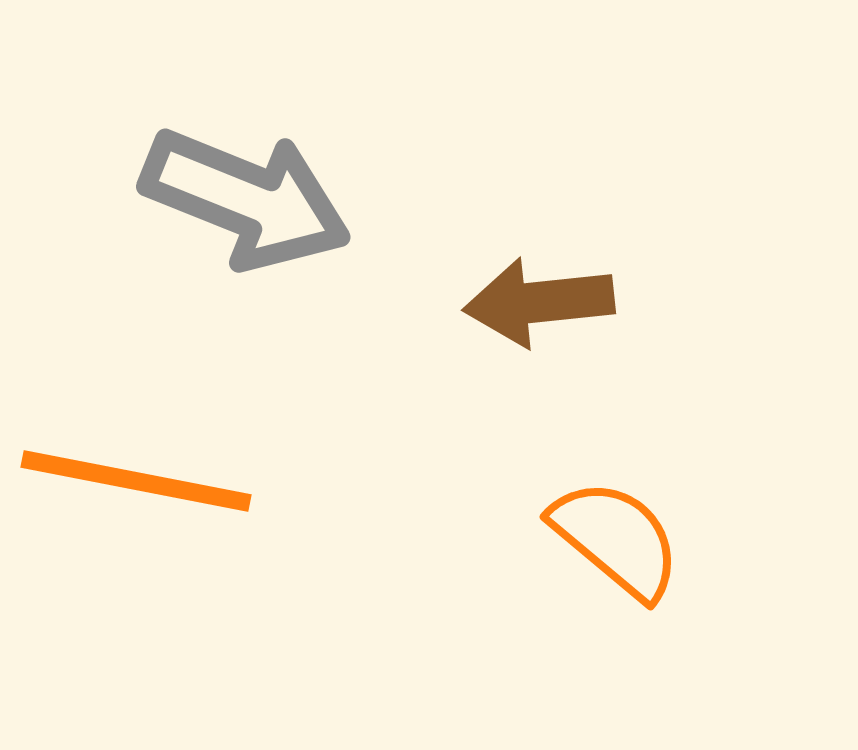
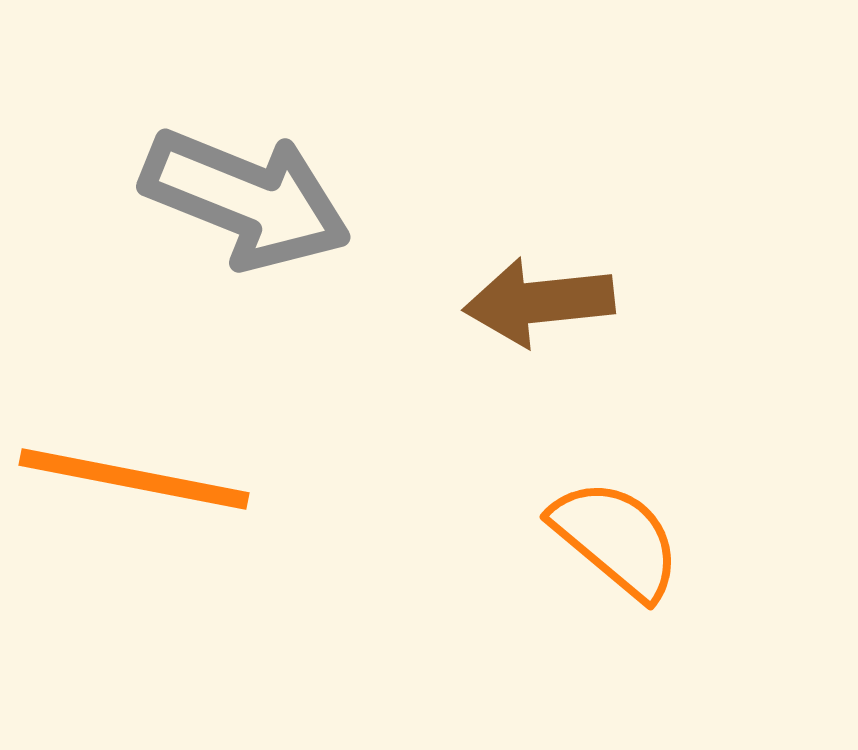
orange line: moved 2 px left, 2 px up
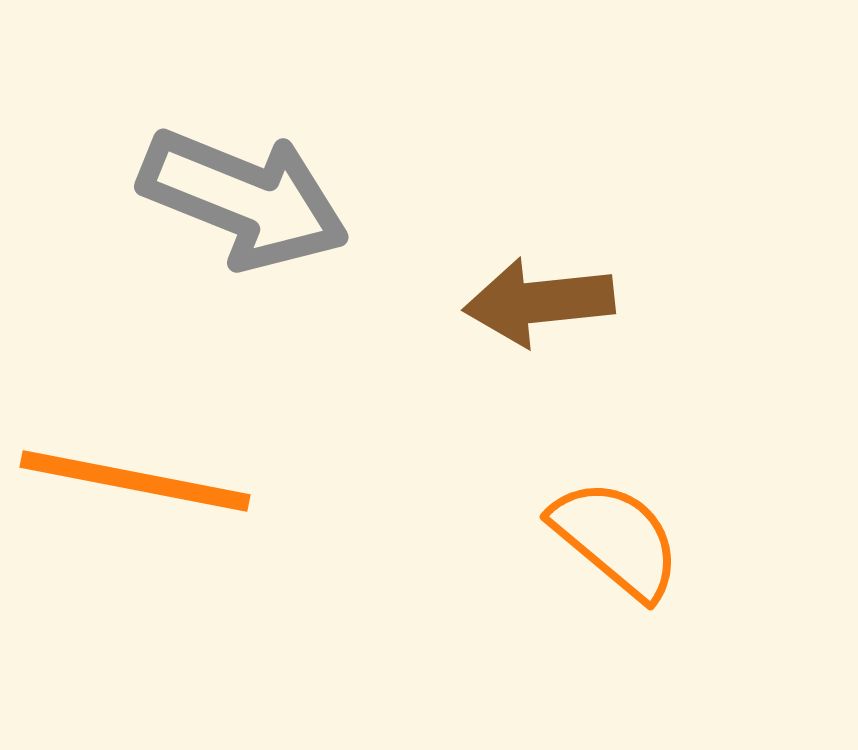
gray arrow: moved 2 px left
orange line: moved 1 px right, 2 px down
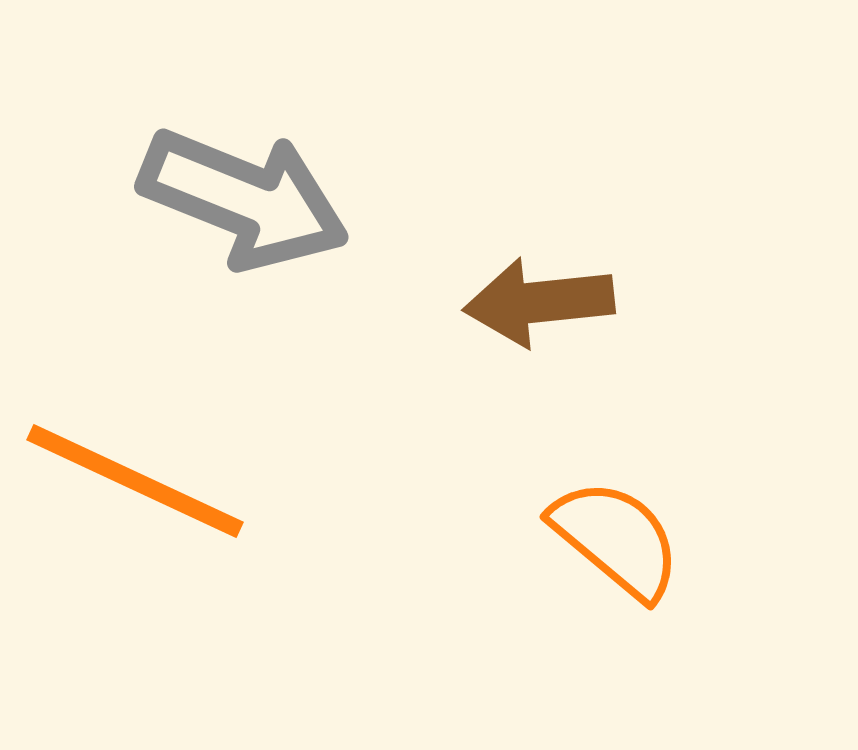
orange line: rotated 14 degrees clockwise
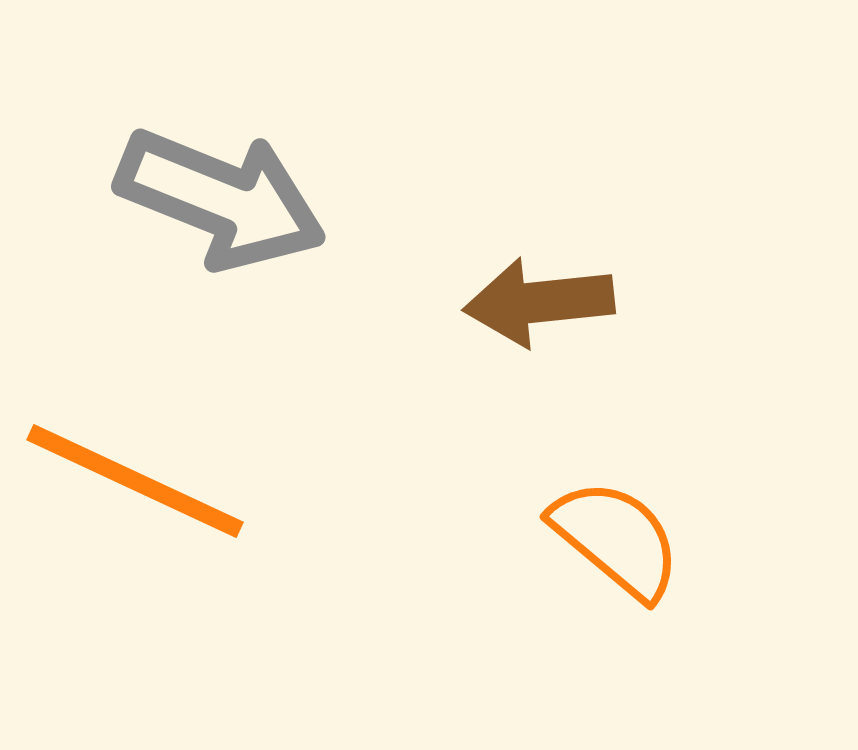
gray arrow: moved 23 px left
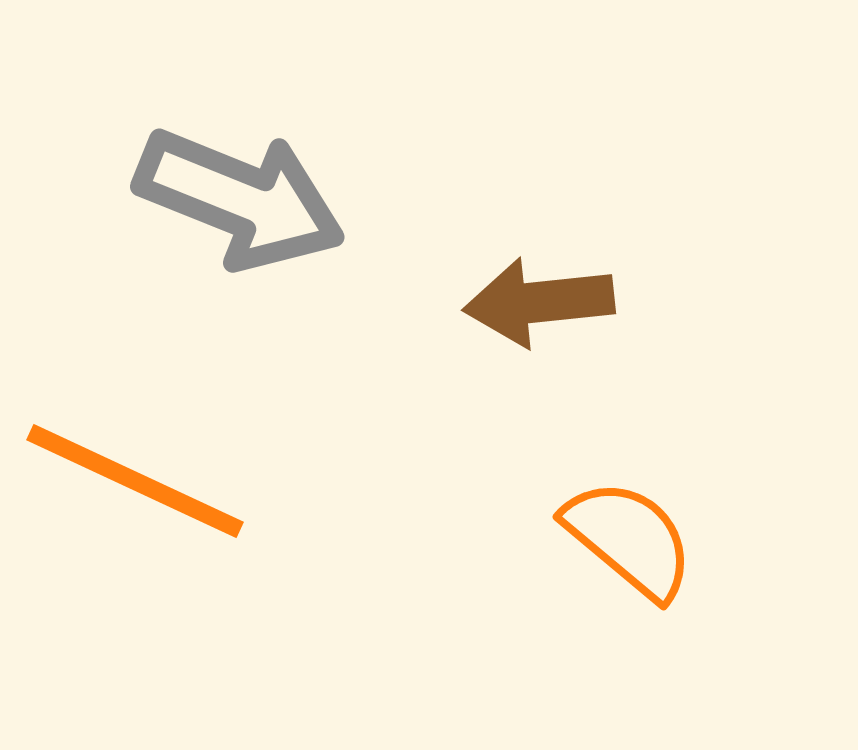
gray arrow: moved 19 px right
orange semicircle: moved 13 px right
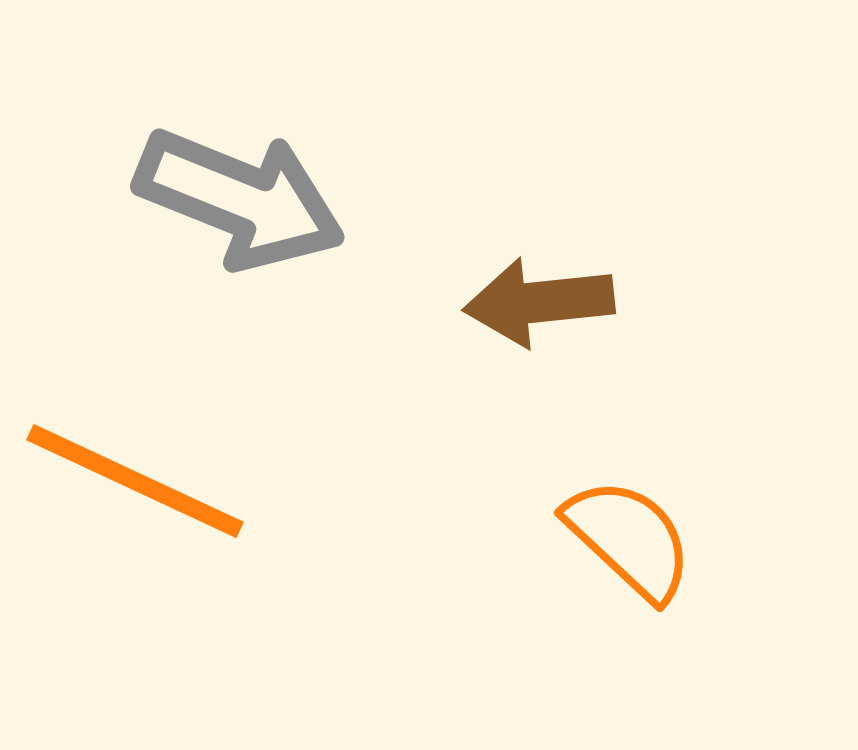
orange semicircle: rotated 3 degrees clockwise
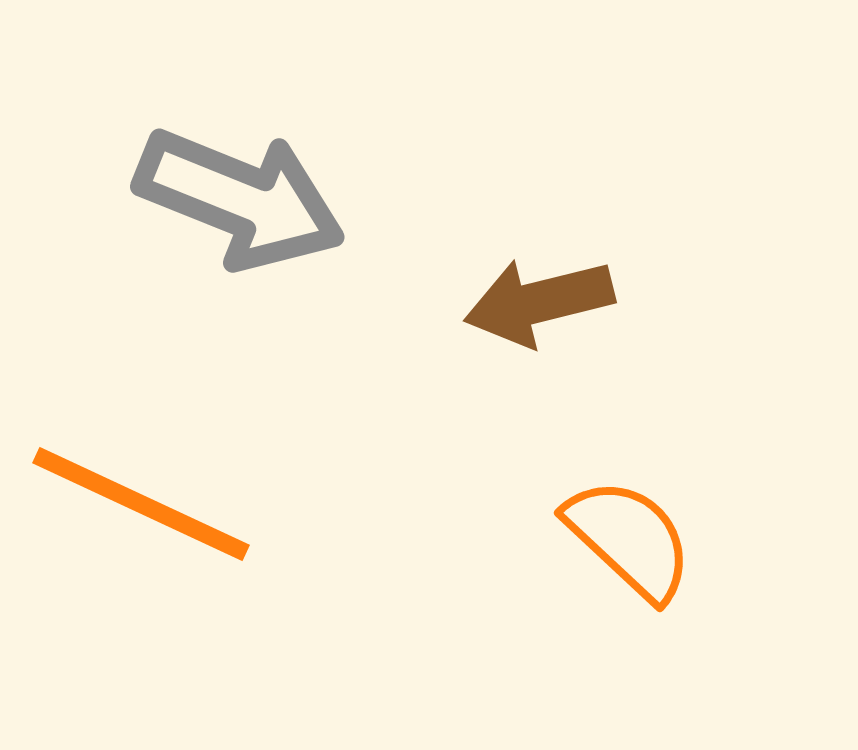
brown arrow: rotated 8 degrees counterclockwise
orange line: moved 6 px right, 23 px down
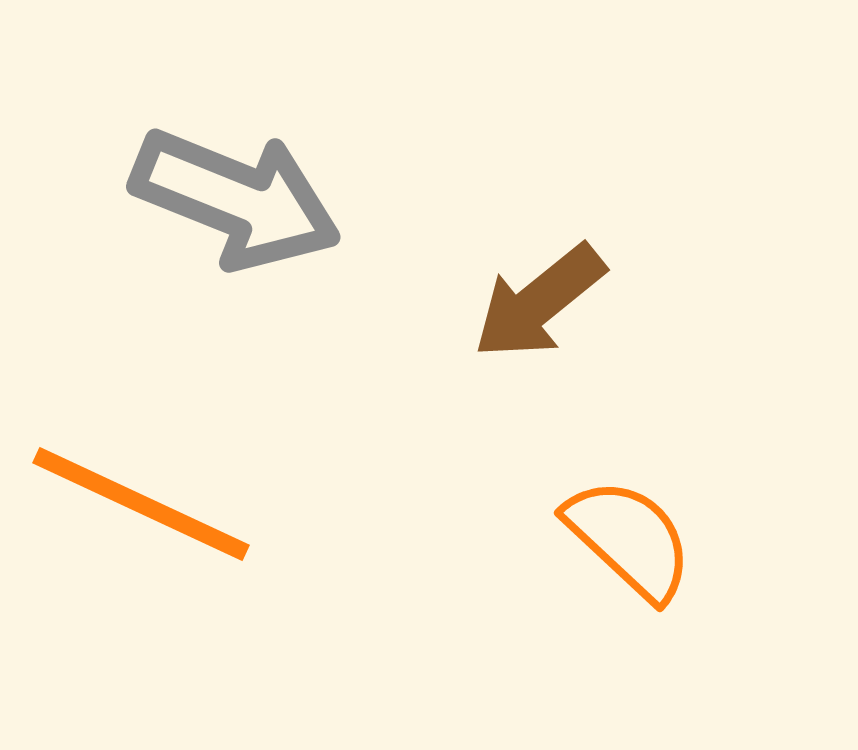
gray arrow: moved 4 px left
brown arrow: rotated 25 degrees counterclockwise
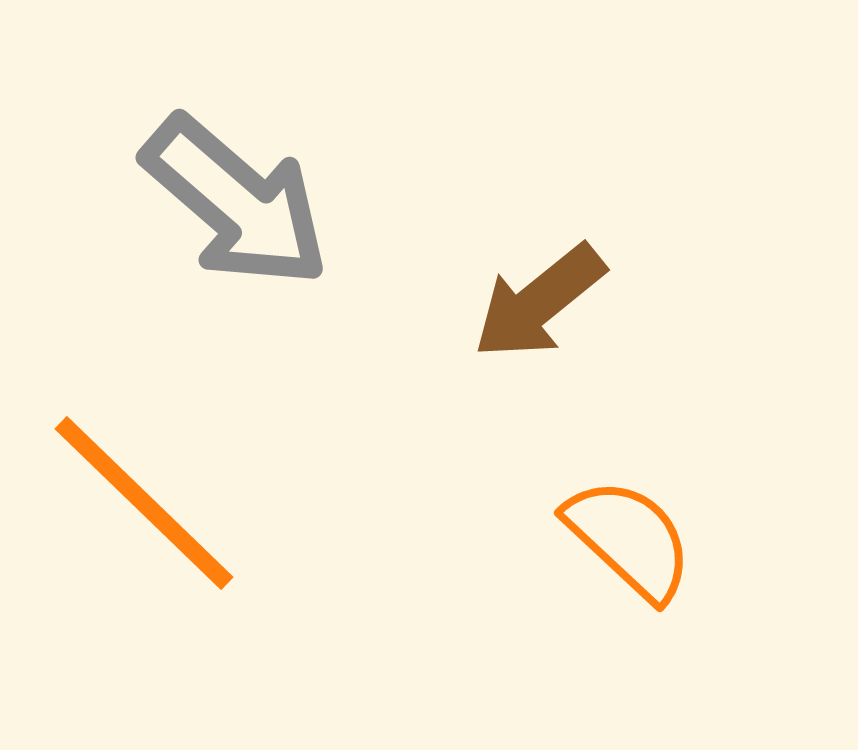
gray arrow: moved 3 px down; rotated 19 degrees clockwise
orange line: moved 3 px right, 1 px up; rotated 19 degrees clockwise
